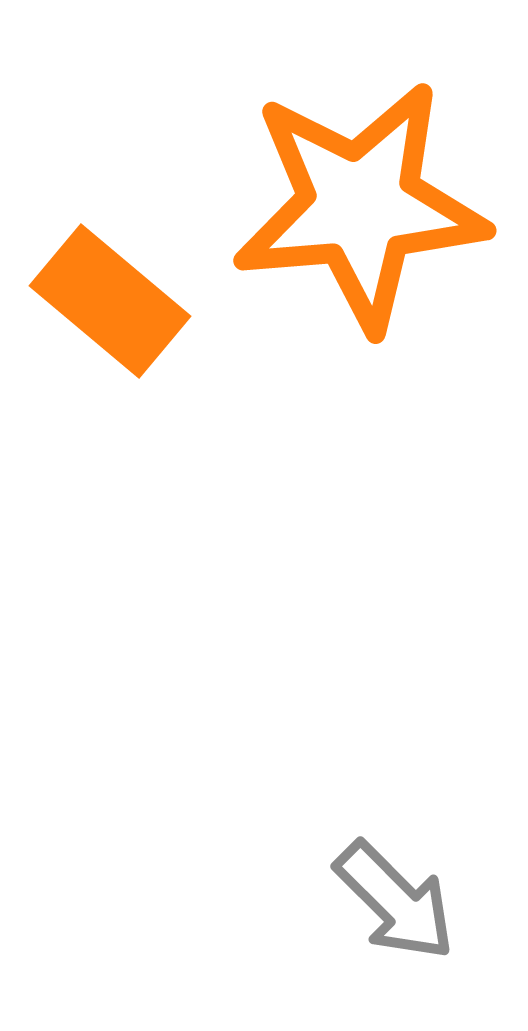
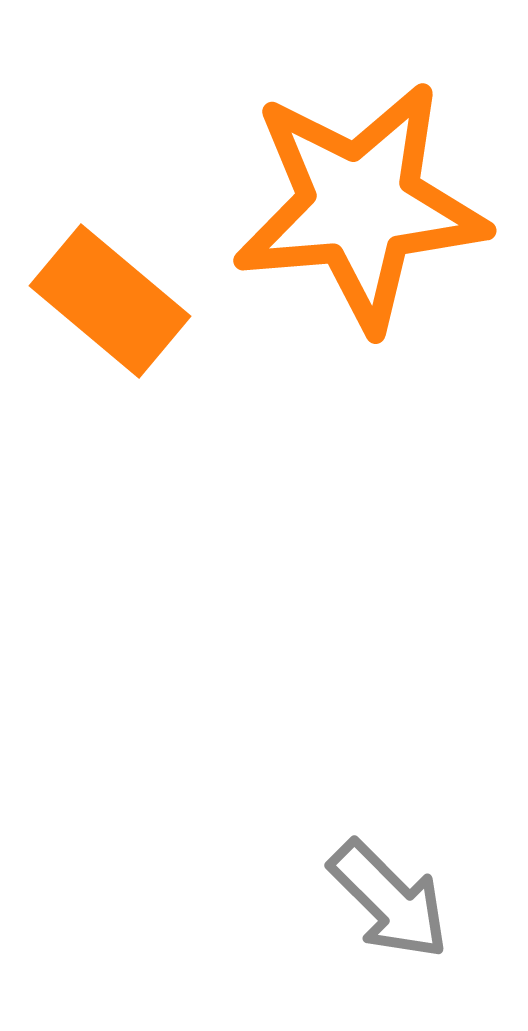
gray arrow: moved 6 px left, 1 px up
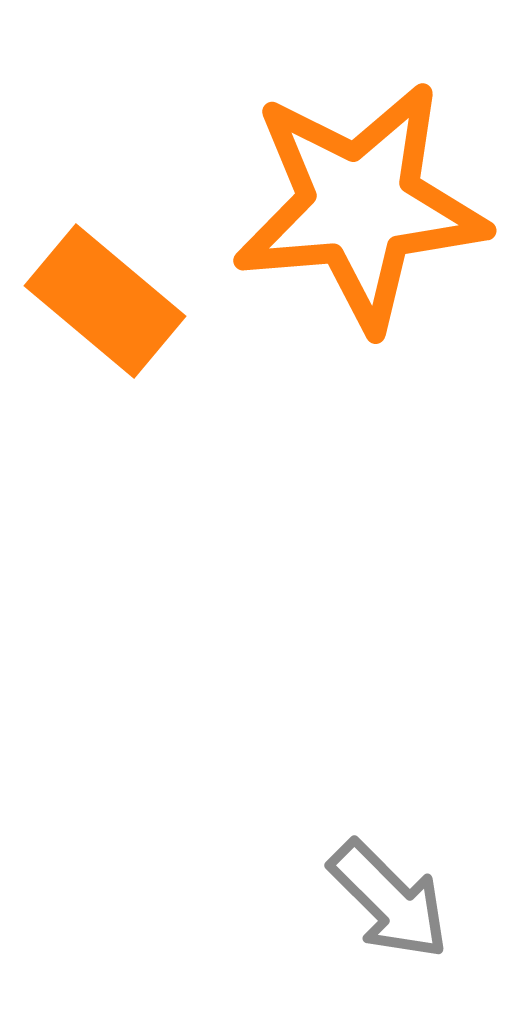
orange rectangle: moved 5 px left
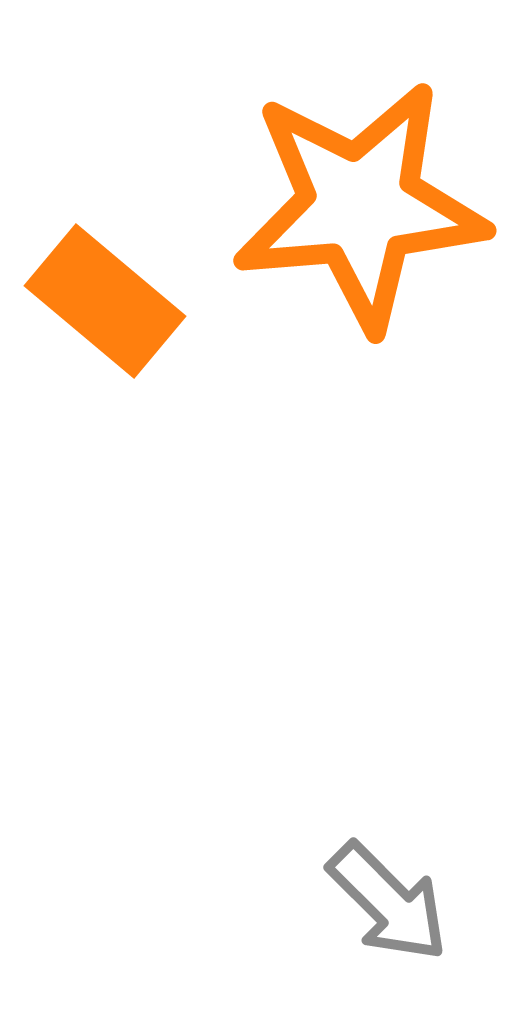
gray arrow: moved 1 px left, 2 px down
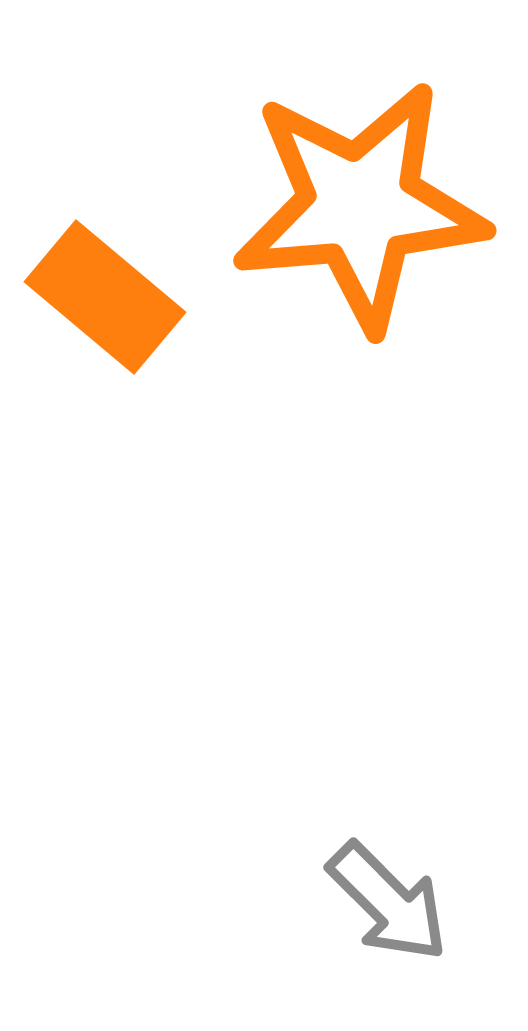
orange rectangle: moved 4 px up
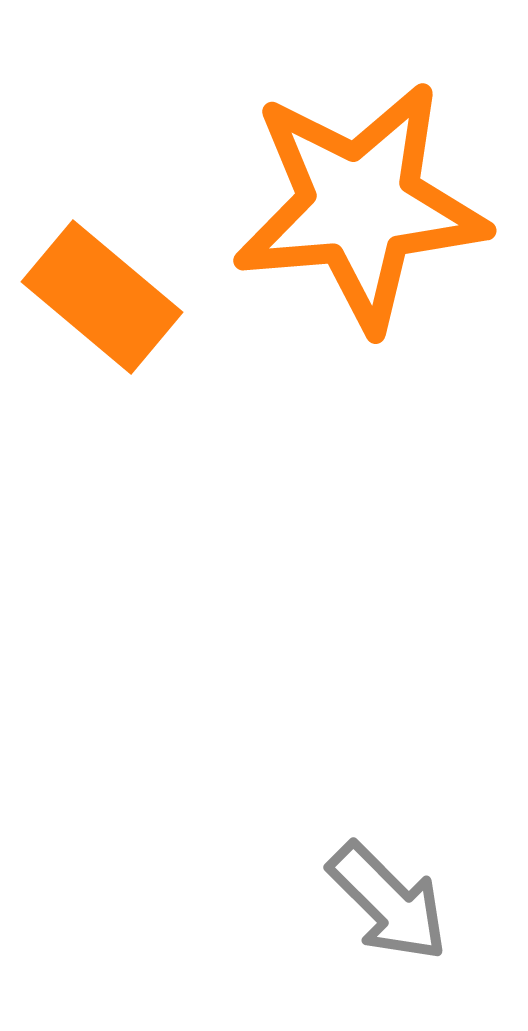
orange rectangle: moved 3 px left
